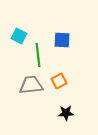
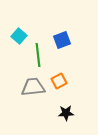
cyan square: rotated 14 degrees clockwise
blue square: rotated 24 degrees counterclockwise
gray trapezoid: moved 2 px right, 2 px down
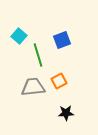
green line: rotated 10 degrees counterclockwise
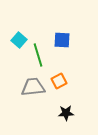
cyan square: moved 4 px down
blue square: rotated 24 degrees clockwise
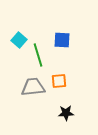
orange square: rotated 21 degrees clockwise
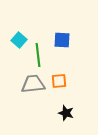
green line: rotated 10 degrees clockwise
gray trapezoid: moved 3 px up
black star: rotated 21 degrees clockwise
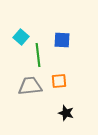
cyan square: moved 2 px right, 3 px up
gray trapezoid: moved 3 px left, 2 px down
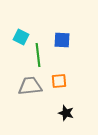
cyan square: rotated 14 degrees counterclockwise
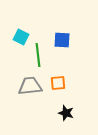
orange square: moved 1 px left, 2 px down
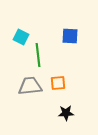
blue square: moved 8 px right, 4 px up
black star: rotated 21 degrees counterclockwise
